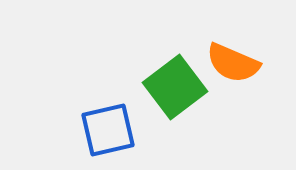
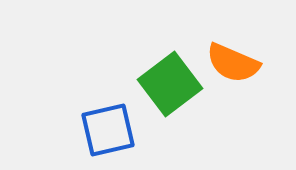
green square: moved 5 px left, 3 px up
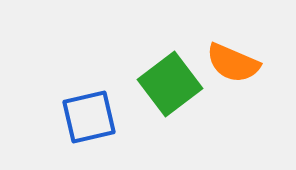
blue square: moved 19 px left, 13 px up
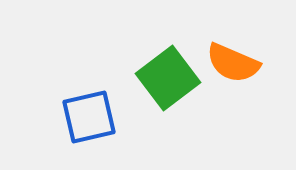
green square: moved 2 px left, 6 px up
